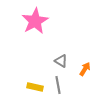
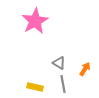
gray triangle: moved 2 px left, 2 px down
gray line: moved 5 px right, 1 px up
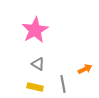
pink star: moved 9 px down
gray triangle: moved 21 px left, 1 px down
orange arrow: rotated 32 degrees clockwise
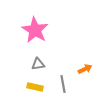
pink star: rotated 12 degrees counterclockwise
gray triangle: rotated 40 degrees counterclockwise
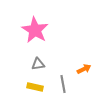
orange arrow: moved 1 px left
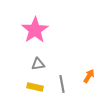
pink star: rotated 8 degrees clockwise
orange arrow: moved 5 px right, 7 px down; rotated 32 degrees counterclockwise
gray line: moved 1 px left
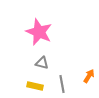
pink star: moved 4 px right, 2 px down; rotated 16 degrees counterclockwise
gray triangle: moved 4 px right, 1 px up; rotated 24 degrees clockwise
yellow rectangle: moved 1 px up
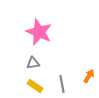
gray triangle: moved 9 px left; rotated 24 degrees counterclockwise
yellow rectangle: rotated 21 degrees clockwise
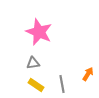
orange arrow: moved 1 px left, 2 px up
yellow rectangle: moved 1 px right, 1 px up
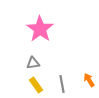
pink star: moved 1 px right, 3 px up; rotated 12 degrees clockwise
orange arrow: moved 1 px right, 6 px down; rotated 64 degrees counterclockwise
yellow rectangle: rotated 21 degrees clockwise
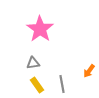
orange arrow: moved 9 px up; rotated 112 degrees counterclockwise
yellow rectangle: moved 1 px right
